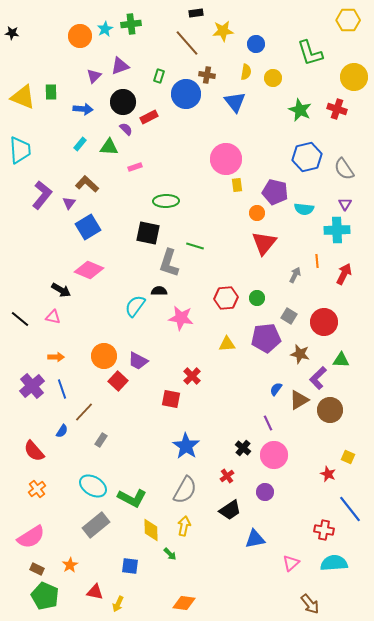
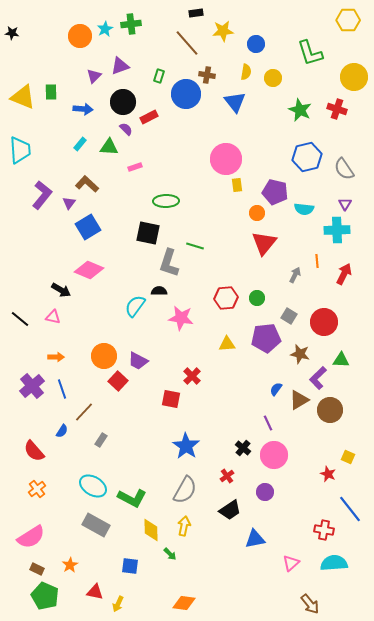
gray rectangle at (96, 525): rotated 68 degrees clockwise
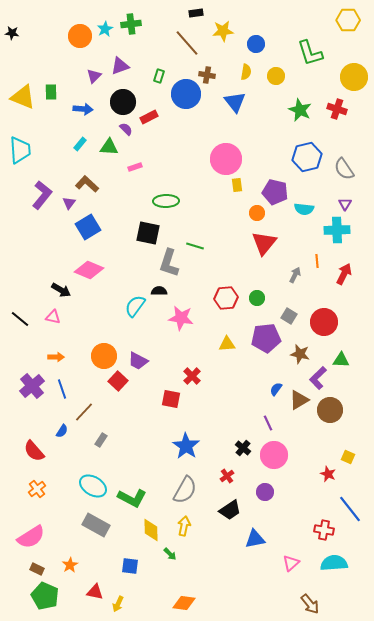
yellow circle at (273, 78): moved 3 px right, 2 px up
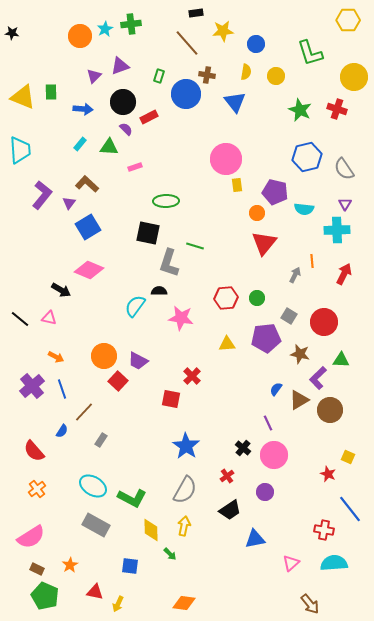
orange line at (317, 261): moved 5 px left
pink triangle at (53, 317): moved 4 px left, 1 px down
orange arrow at (56, 357): rotated 28 degrees clockwise
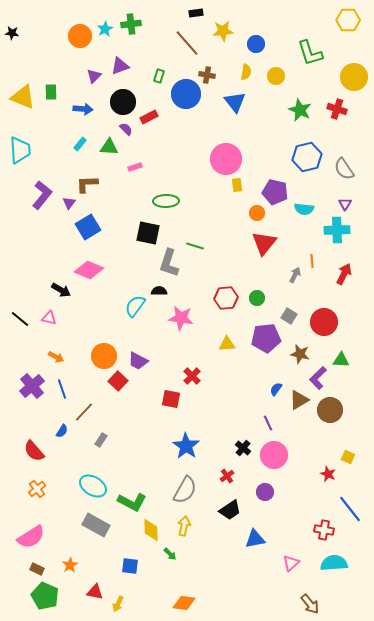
brown L-shape at (87, 184): rotated 45 degrees counterclockwise
green L-shape at (132, 498): moved 4 px down
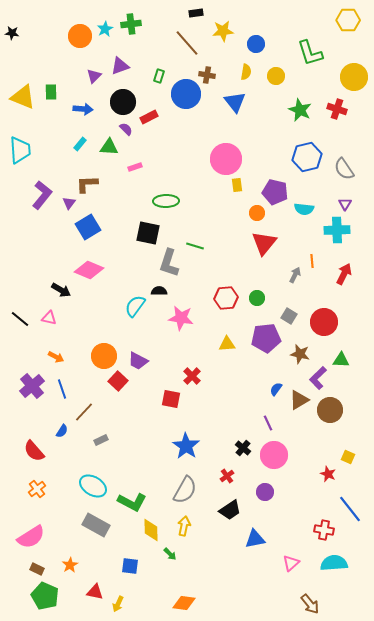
gray rectangle at (101, 440): rotated 32 degrees clockwise
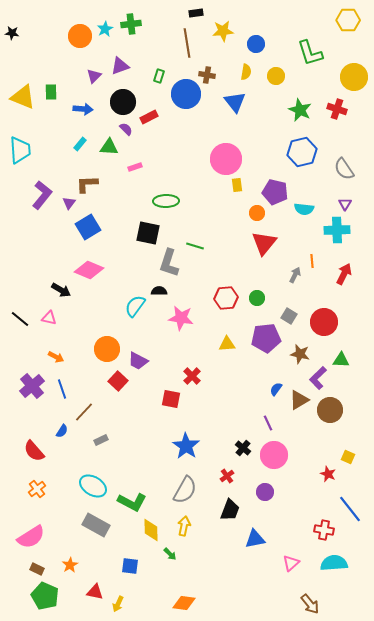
brown line at (187, 43): rotated 32 degrees clockwise
blue hexagon at (307, 157): moved 5 px left, 5 px up
orange circle at (104, 356): moved 3 px right, 7 px up
black trapezoid at (230, 510): rotated 35 degrees counterclockwise
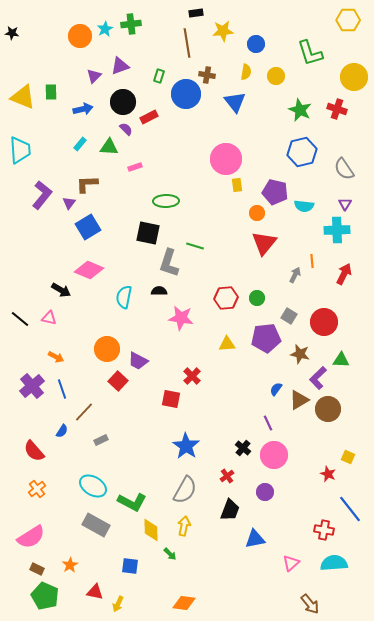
blue arrow at (83, 109): rotated 18 degrees counterclockwise
cyan semicircle at (304, 209): moved 3 px up
cyan semicircle at (135, 306): moved 11 px left, 9 px up; rotated 25 degrees counterclockwise
brown circle at (330, 410): moved 2 px left, 1 px up
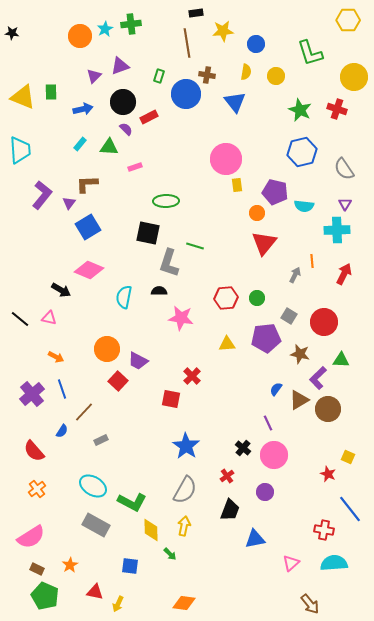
purple cross at (32, 386): moved 8 px down
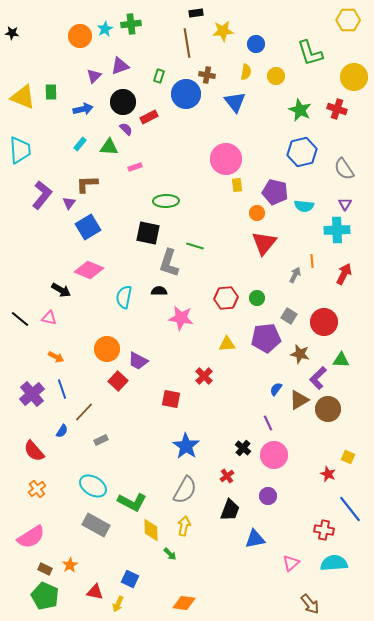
red cross at (192, 376): moved 12 px right
purple circle at (265, 492): moved 3 px right, 4 px down
blue square at (130, 566): moved 13 px down; rotated 18 degrees clockwise
brown rectangle at (37, 569): moved 8 px right
